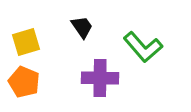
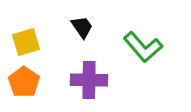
purple cross: moved 11 px left, 2 px down
orange pentagon: rotated 12 degrees clockwise
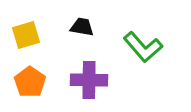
black trapezoid: rotated 45 degrees counterclockwise
yellow square: moved 7 px up
orange pentagon: moved 6 px right
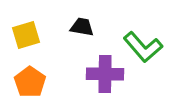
purple cross: moved 16 px right, 6 px up
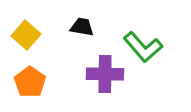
yellow square: rotated 32 degrees counterclockwise
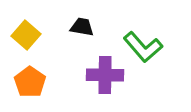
purple cross: moved 1 px down
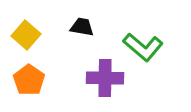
green L-shape: rotated 9 degrees counterclockwise
purple cross: moved 3 px down
orange pentagon: moved 1 px left, 2 px up
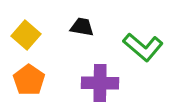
purple cross: moved 5 px left, 5 px down
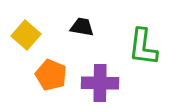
green L-shape: rotated 57 degrees clockwise
orange pentagon: moved 22 px right, 5 px up; rotated 12 degrees counterclockwise
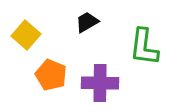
black trapezoid: moved 5 px right, 5 px up; rotated 40 degrees counterclockwise
green L-shape: moved 1 px right
